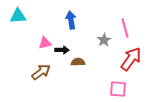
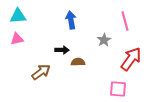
pink line: moved 7 px up
pink triangle: moved 28 px left, 4 px up
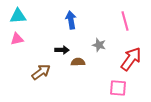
gray star: moved 5 px left, 5 px down; rotated 24 degrees counterclockwise
pink square: moved 1 px up
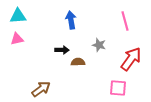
brown arrow: moved 17 px down
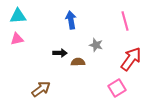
gray star: moved 3 px left
black arrow: moved 2 px left, 3 px down
pink square: moved 1 px left; rotated 36 degrees counterclockwise
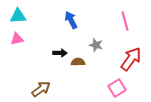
blue arrow: rotated 18 degrees counterclockwise
